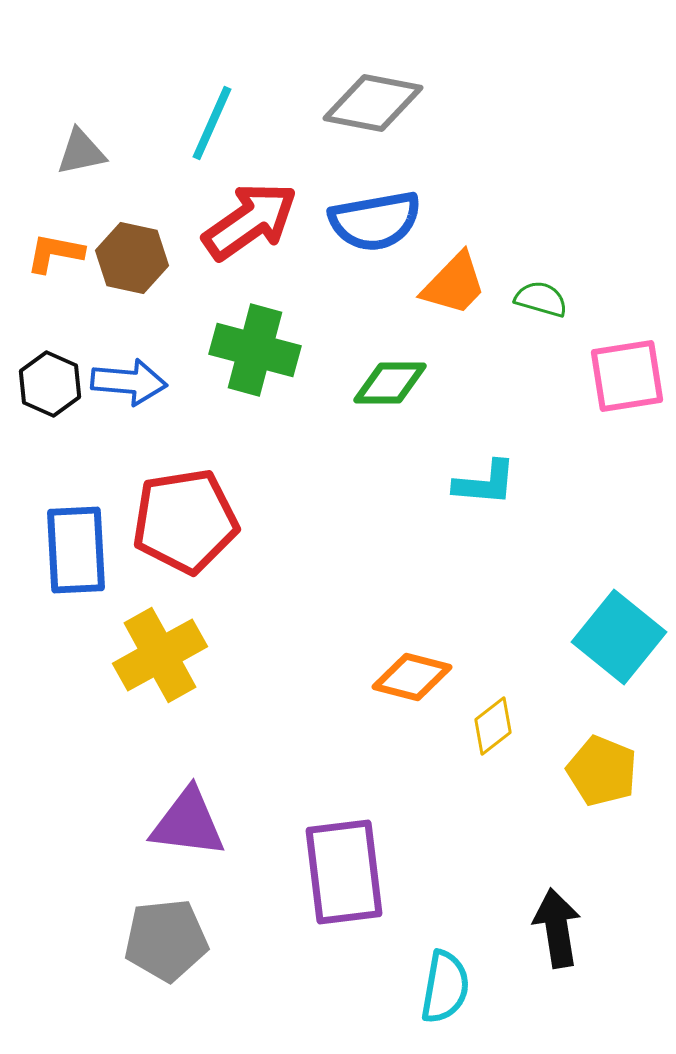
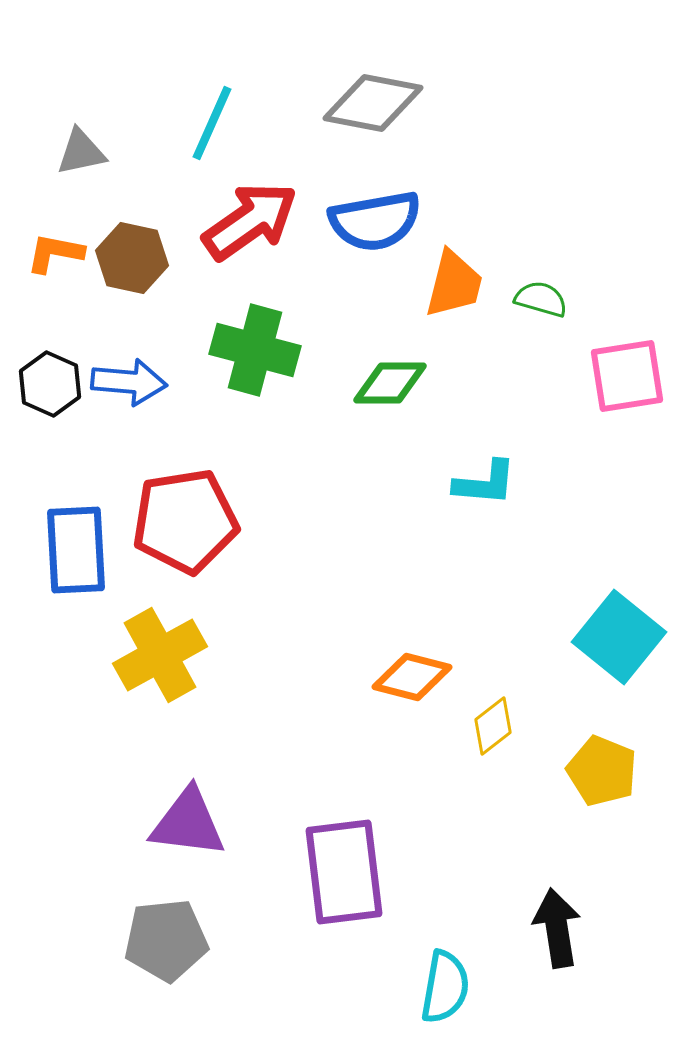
orange trapezoid: rotated 30 degrees counterclockwise
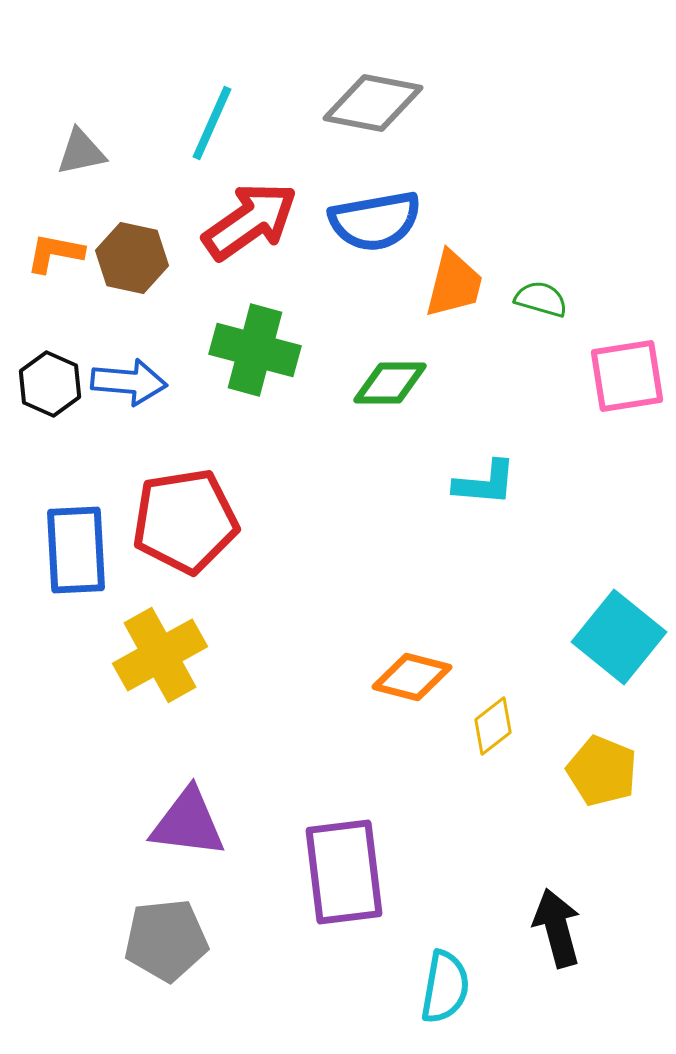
black arrow: rotated 6 degrees counterclockwise
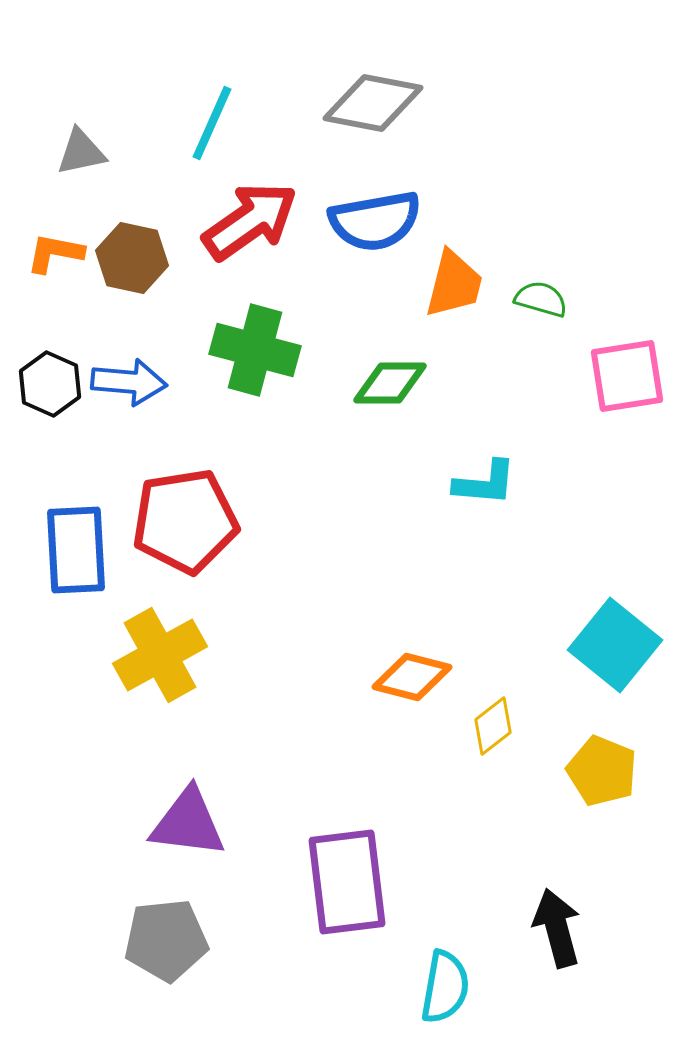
cyan square: moved 4 px left, 8 px down
purple rectangle: moved 3 px right, 10 px down
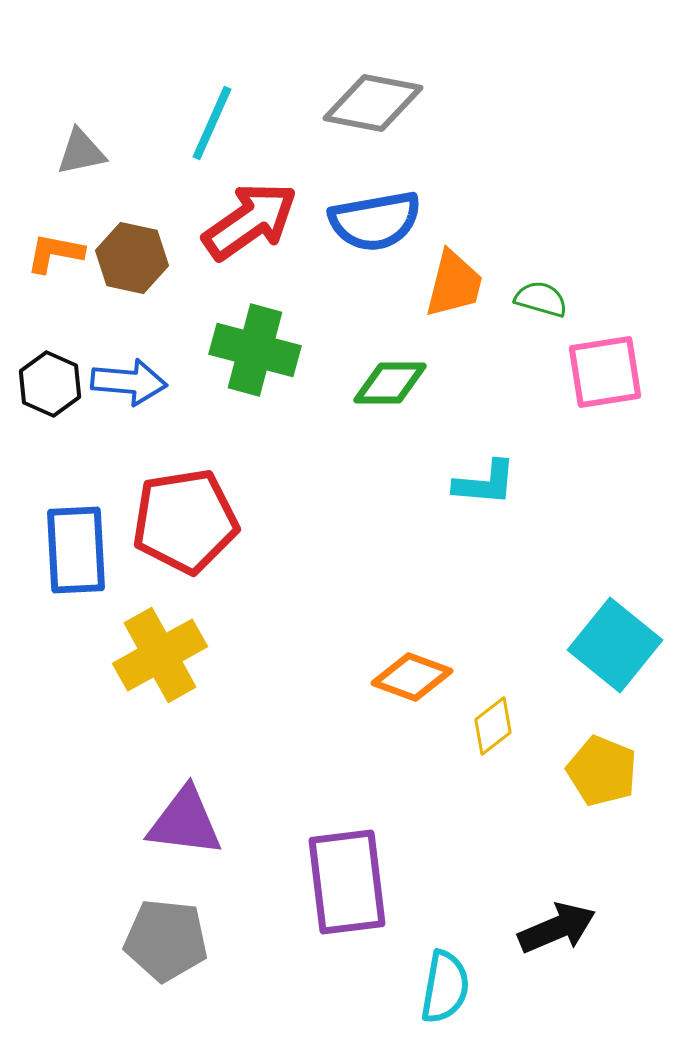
pink square: moved 22 px left, 4 px up
orange diamond: rotated 6 degrees clockwise
purple triangle: moved 3 px left, 1 px up
black arrow: rotated 82 degrees clockwise
gray pentagon: rotated 12 degrees clockwise
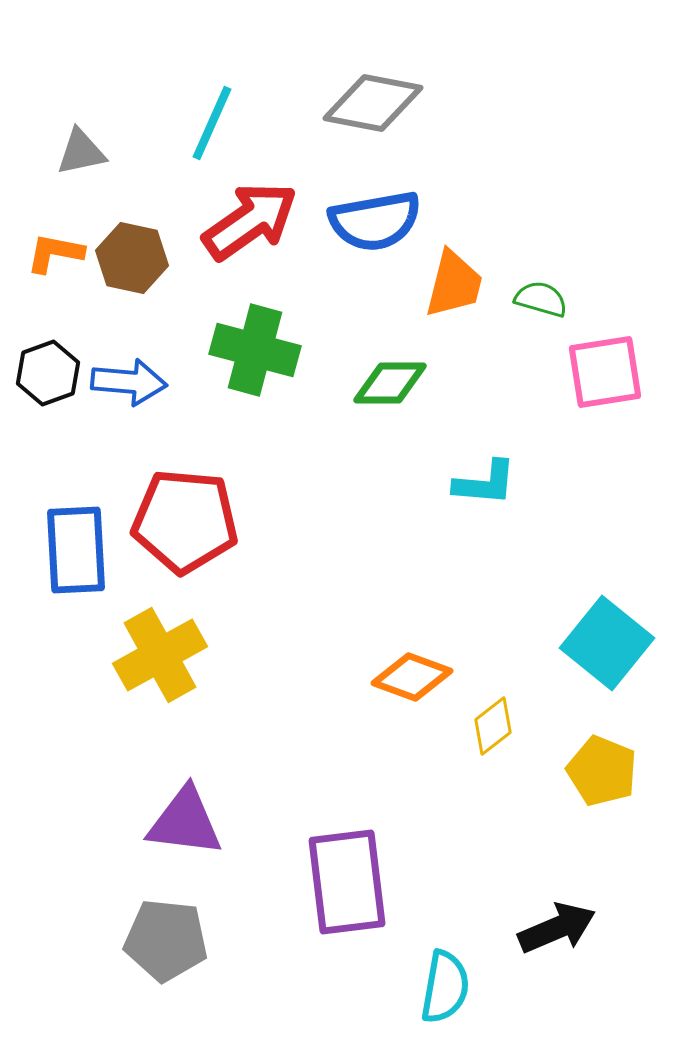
black hexagon: moved 2 px left, 11 px up; rotated 16 degrees clockwise
red pentagon: rotated 14 degrees clockwise
cyan square: moved 8 px left, 2 px up
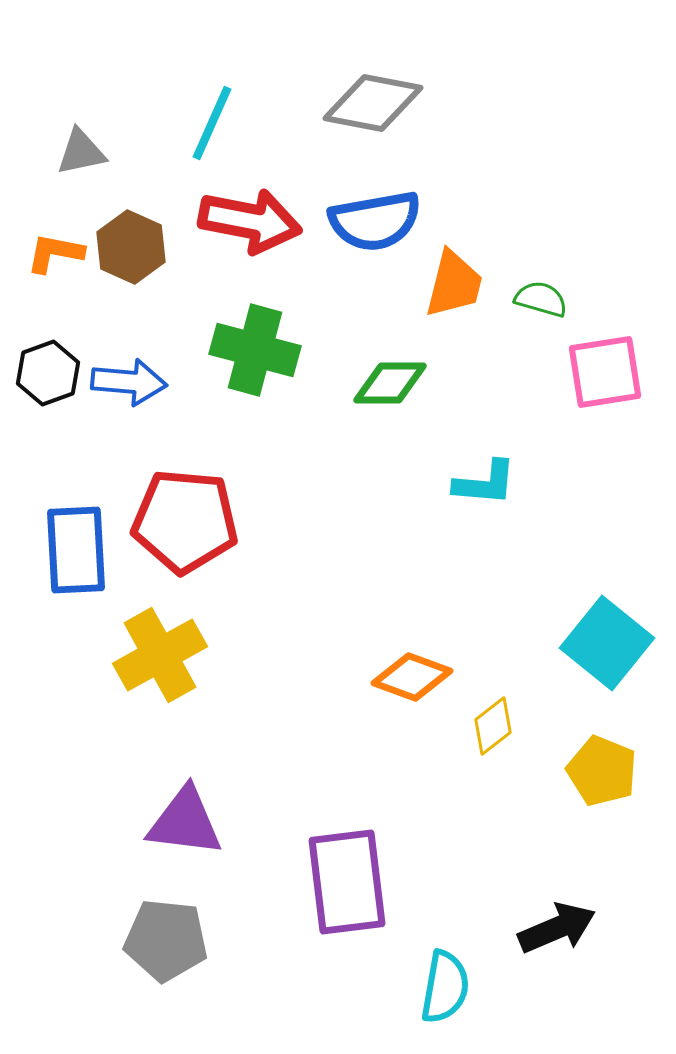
red arrow: rotated 46 degrees clockwise
brown hexagon: moved 1 px left, 11 px up; rotated 12 degrees clockwise
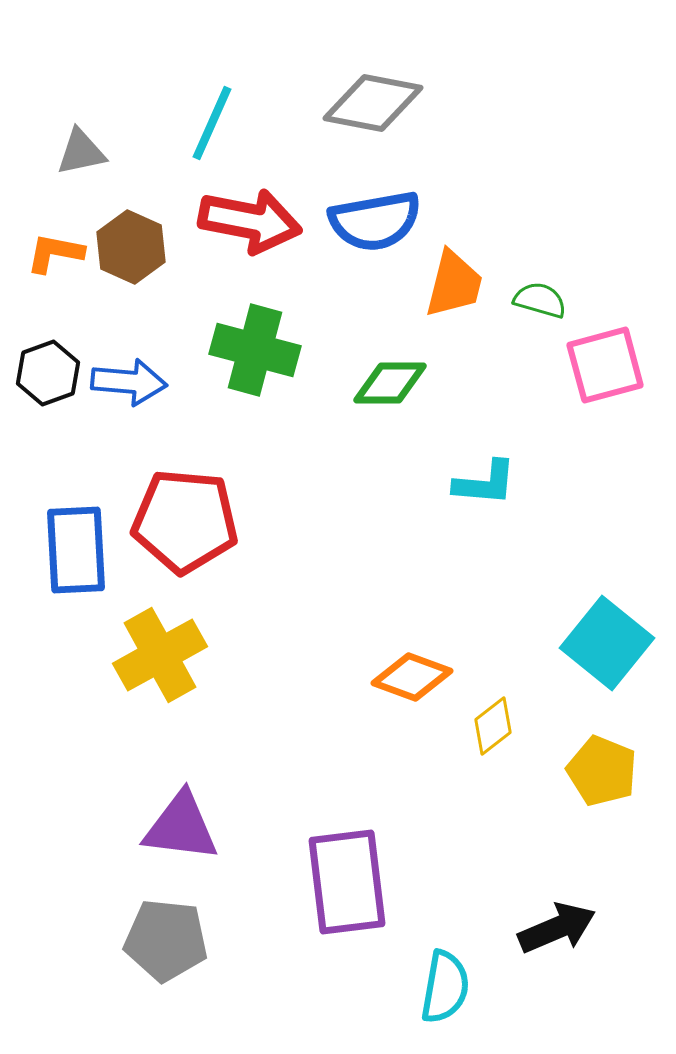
green semicircle: moved 1 px left, 1 px down
pink square: moved 7 px up; rotated 6 degrees counterclockwise
purple triangle: moved 4 px left, 5 px down
